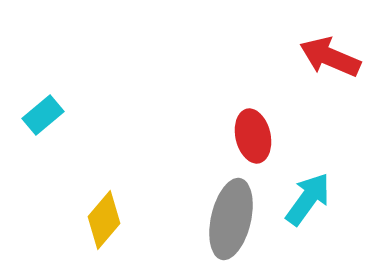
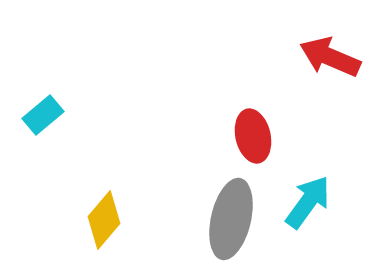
cyan arrow: moved 3 px down
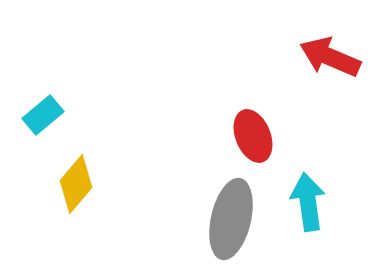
red ellipse: rotated 9 degrees counterclockwise
cyan arrow: rotated 44 degrees counterclockwise
yellow diamond: moved 28 px left, 36 px up
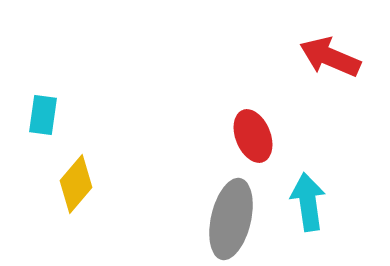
cyan rectangle: rotated 42 degrees counterclockwise
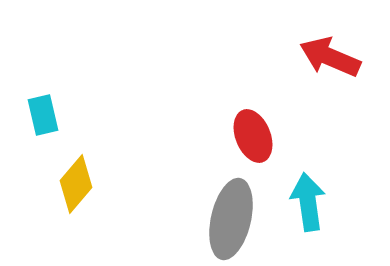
cyan rectangle: rotated 21 degrees counterclockwise
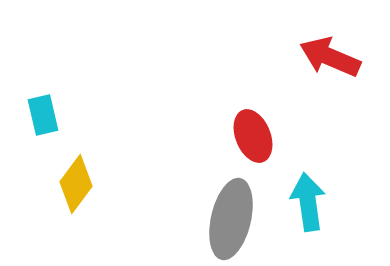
yellow diamond: rotated 4 degrees counterclockwise
